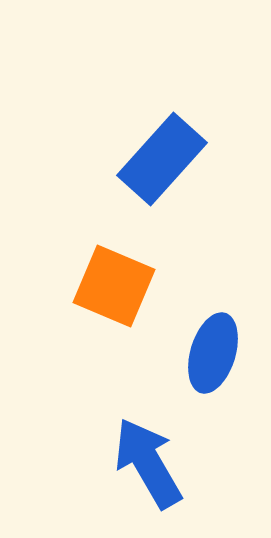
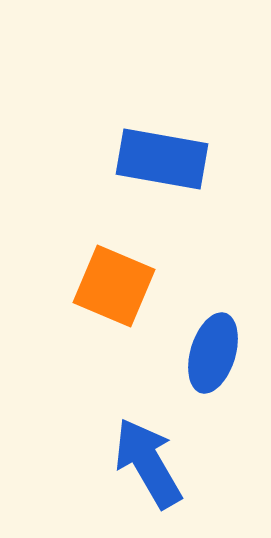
blue rectangle: rotated 58 degrees clockwise
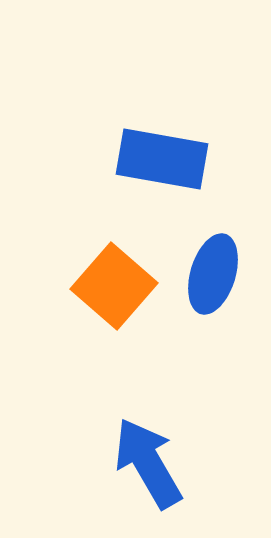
orange square: rotated 18 degrees clockwise
blue ellipse: moved 79 px up
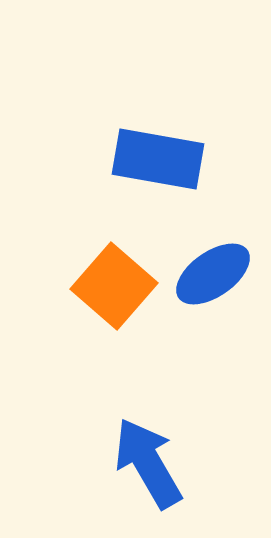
blue rectangle: moved 4 px left
blue ellipse: rotated 38 degrees clockwise
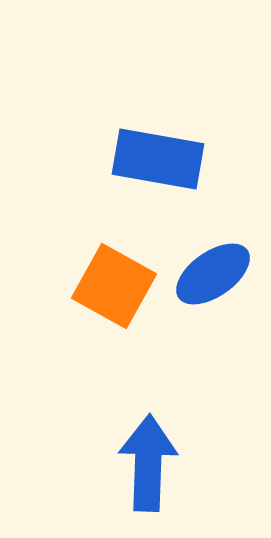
orange square: rotated 12 degrees counterclockwise
blue arrow: rotated 32 degrees clockwise
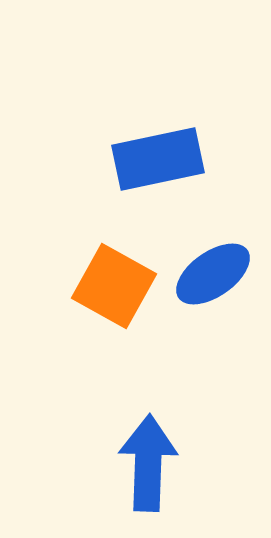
blue rectangle: rotated 22 degrees counterclockwise
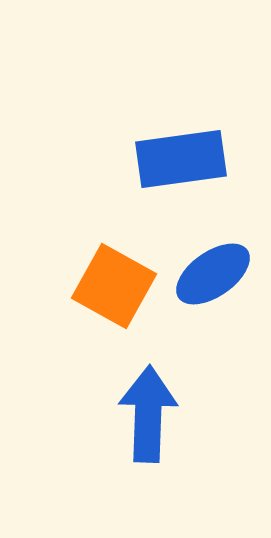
blue rectangle: moved 23 px right; rotated 4 degrees clockwise
blue arrow: moved 49 px up
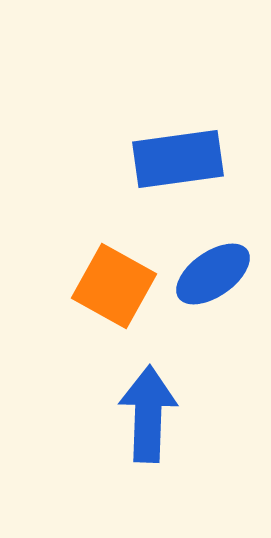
blue rectangle: moved 3 px left
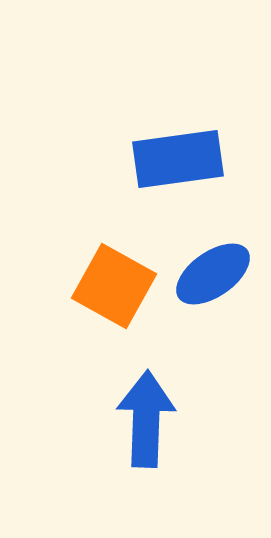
blue arrow: moved 2 px left, 5 px down
